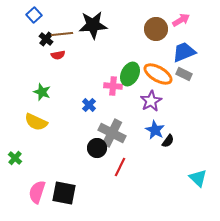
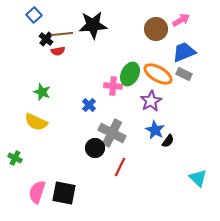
red semicircle: moved 4 px up
black circle: moved 2 px left
green cross: rotated 16 degrees counterclockwise
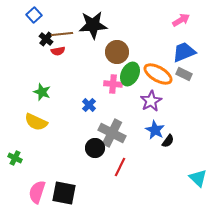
brown circle: moved 39 px left, 23 px down
pink cross: moved 2 px up
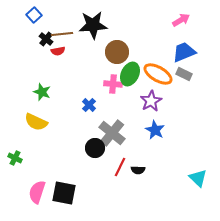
gray cross: rotated 12 degrees clockwise
black semicircle: moved 30 px left, 29 px down; rotated 56 degrees clockwise
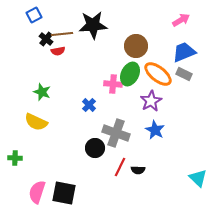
blue square: rotated 14 degrees clockwise
brown circle: moved 19 px right, 6 px up
orange ellipse: rotated 8 degrees clockwise
gray cross: moved 4 px right; rotated 20 degrees counterclockwise
green cross: rotated 24 degrees counterclockwise
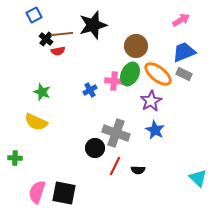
black star: rotated 12 degrees counterclockwise
pink cross: moved 1 px right, 3 px up
blue cross: moved 1 px right, 15 px up; rotated 16 degrees clockwise
red line: moved 5 px left, 1 px up
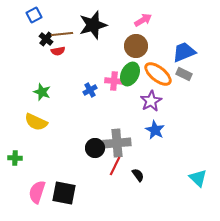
pink arrow: moved 38 px left
gray cross: moved 1 px right, 10 px down; rotated 24 degrees counterclockwise
black semicircle: moved 5 px down; rotated 128 degrees counterclockwise
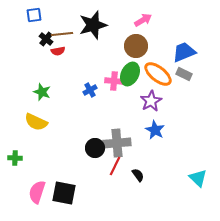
blue square: rotated 21 degrees clockwise
